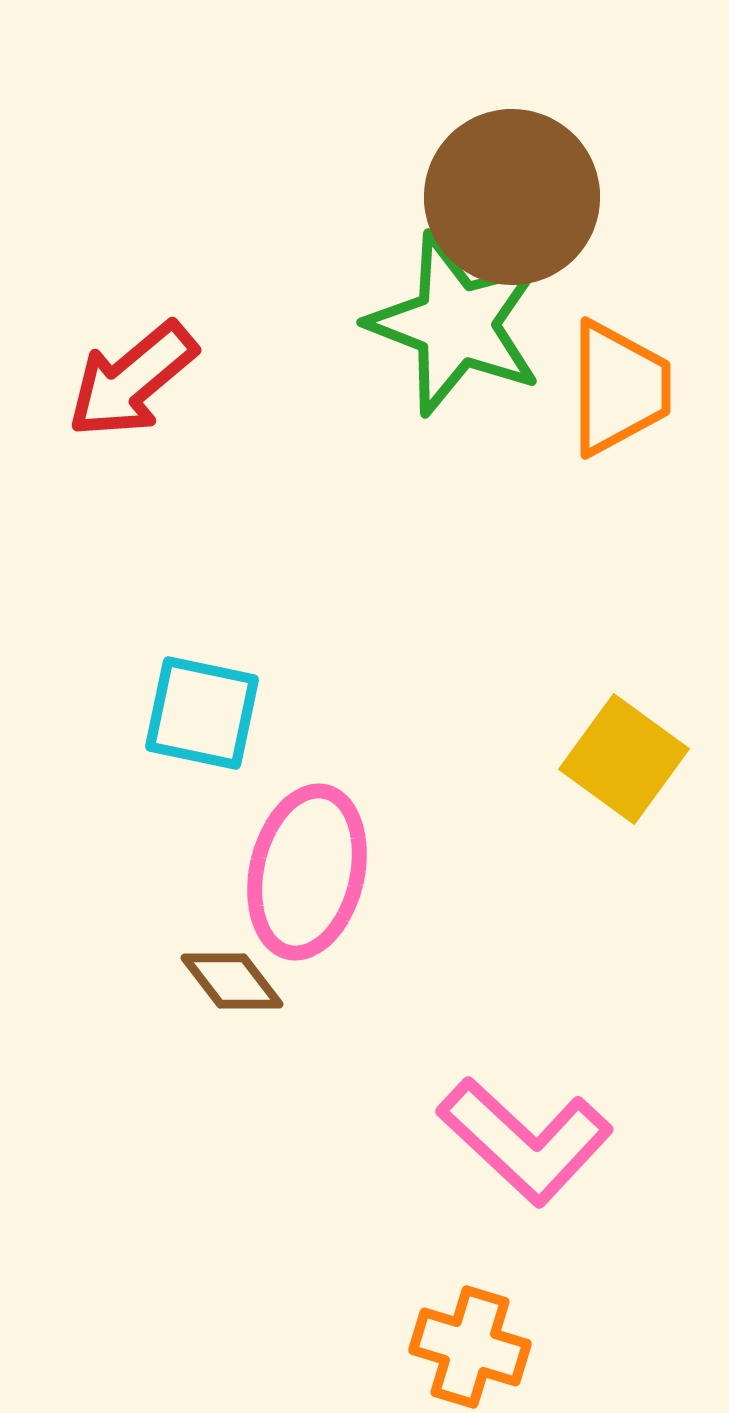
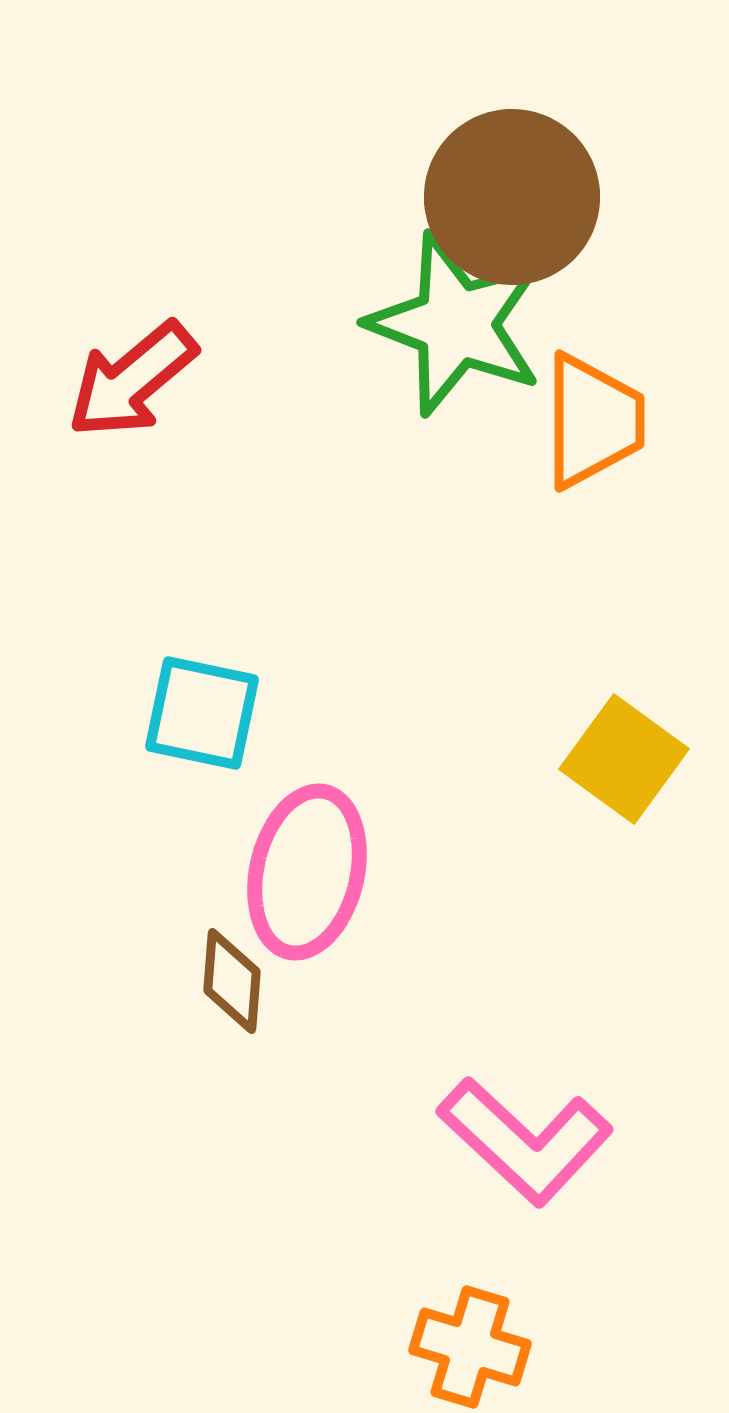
orange trapezoid: moved 26 px left, 33 px down
brown diamond: rotated 42 degrees clockwise
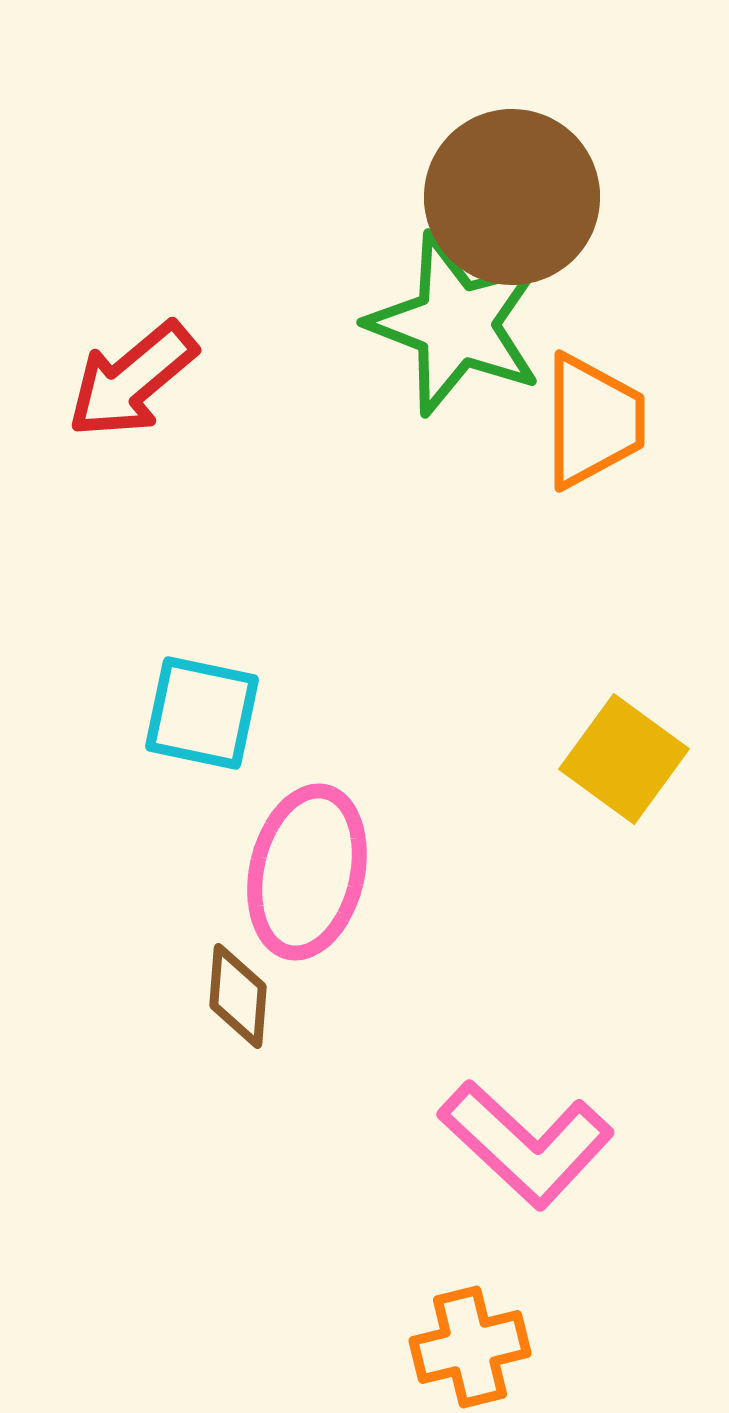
brown diamond: moved 6 px right, 15 px down
pink L-shape: moved 1 px right, 3 px down
orange cross: rotated 31 degrees counterclockwise
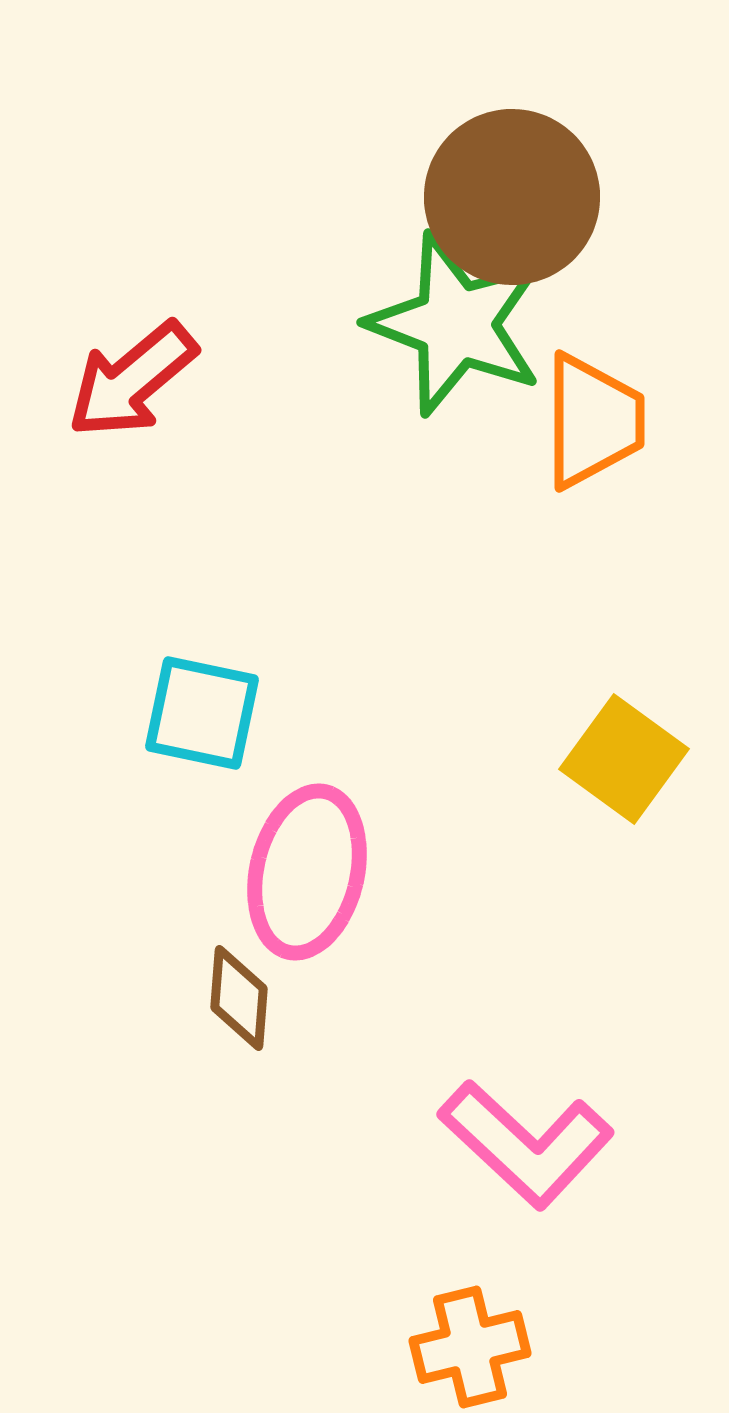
brown diamond: moved 1 px right, 2 px down
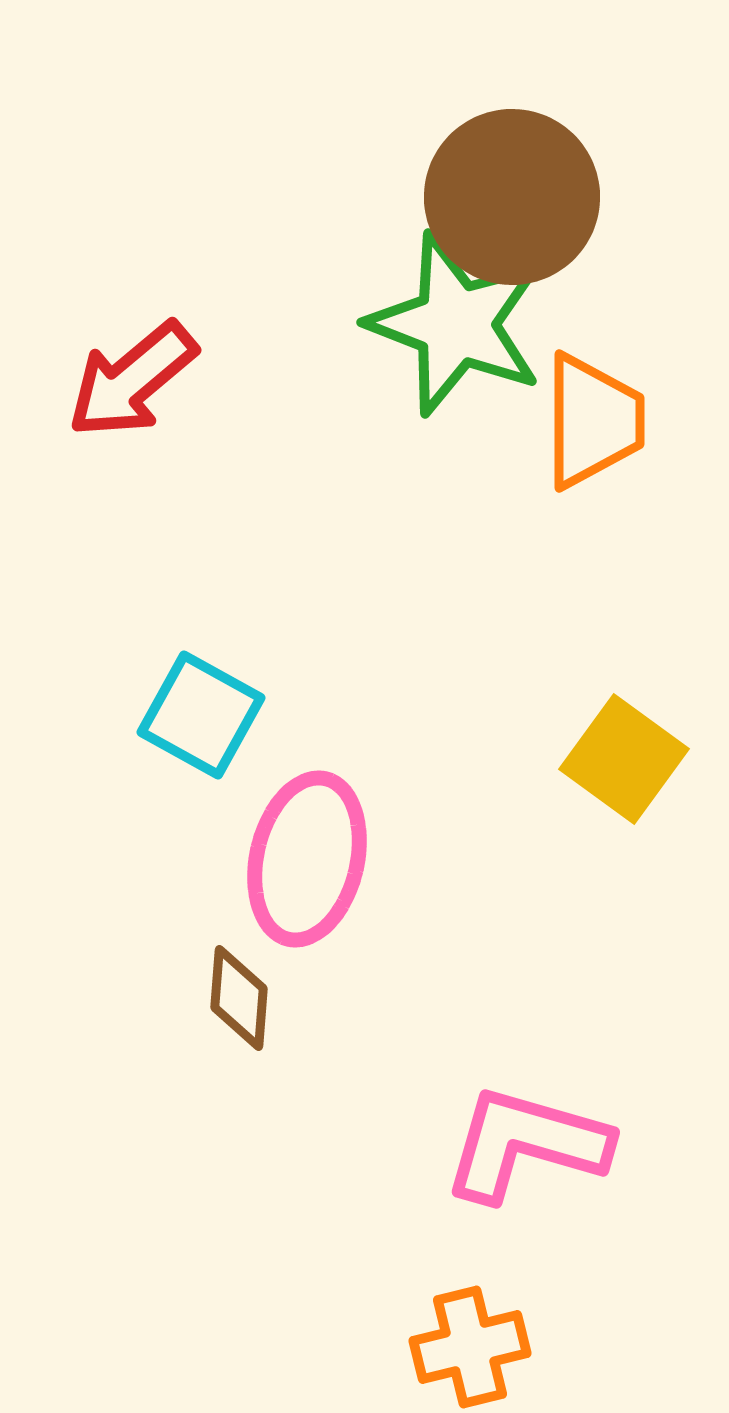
cyan square: moved 1 px left, 2 px down; rotated 17 degrees clockwise
pink ellipse: moved 13 px up
pink L-shape: rotated 153 degrees clockwise
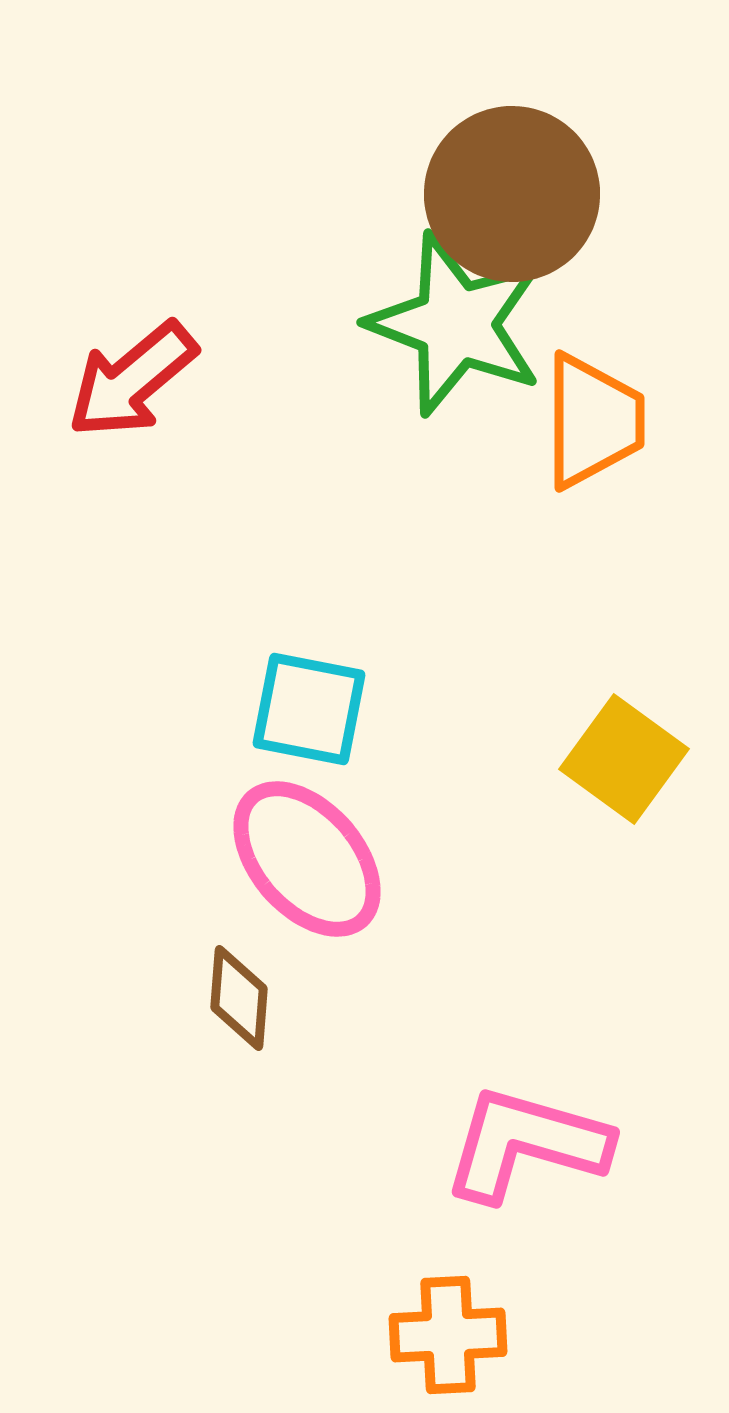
brown circle: moved 3 px up
cyan square: moved 108 px right, 6 px up; rotated 18 degrees counterclockwise
pink ellipse: rotated 54 degrees counterclockwise
orange cross: moved 22 px left, 12 px up; rotated 11 degrees clockwise
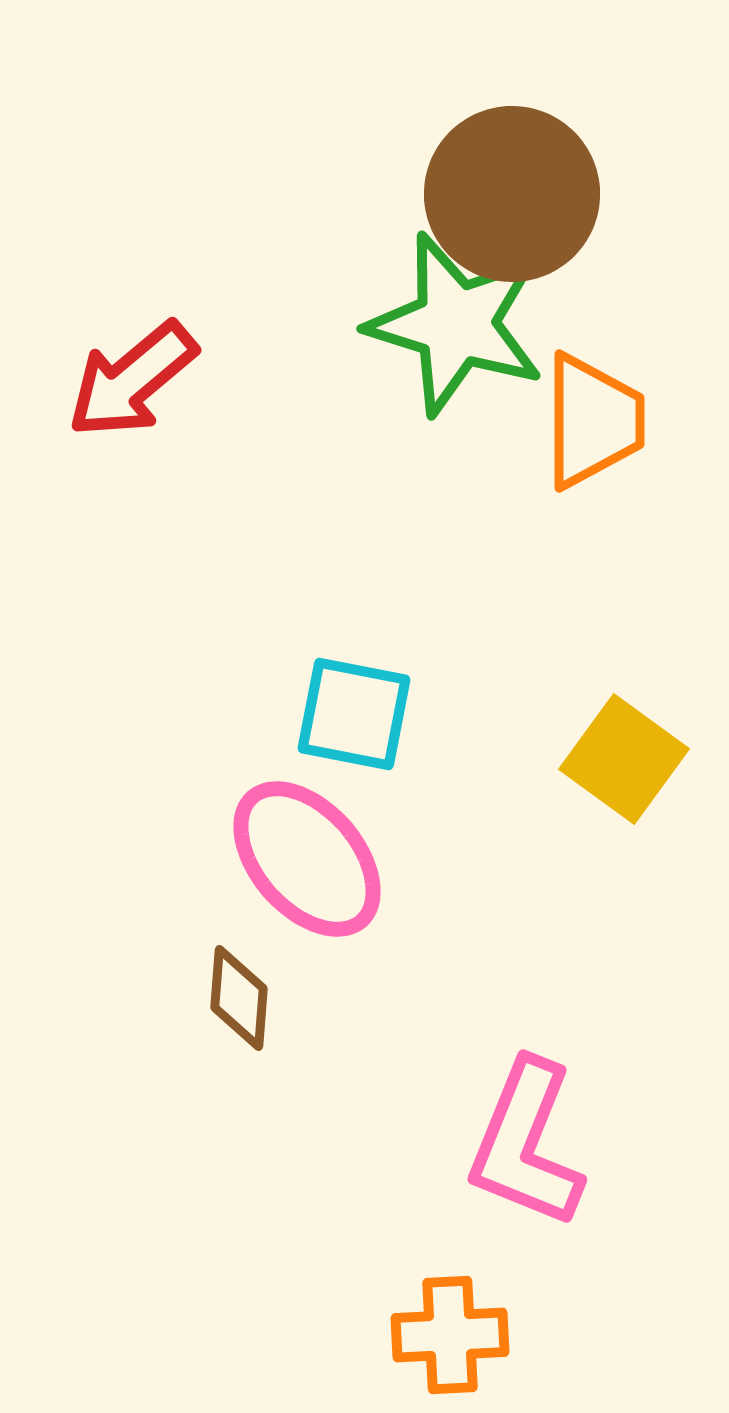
green star: rotated 4 degrees counterclockwise
cyan square: moved 45 px right, 5 px down
pink L-shape: rotated 84 degrees counterclockwise
orange cross: moved 2 px right
